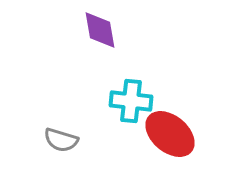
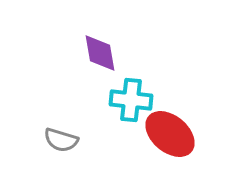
purple diamond: moved 23 px down
cyan cross: moved 1 px up
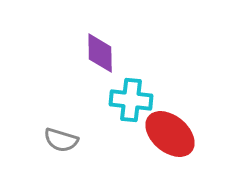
purple diamond: rotated 9 degrees clockwise
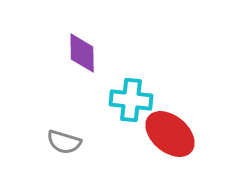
purple diamond: moved 18 px left
gray semicircle: moved 3 px right, 2 px down
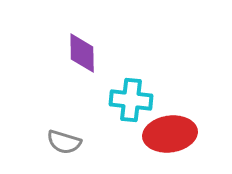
red ellipse: rotated 48 degrees counterclockwise
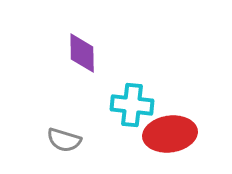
cyan cross: moved 1 px right, 5 px down
gray semicircle: moved 2 px up
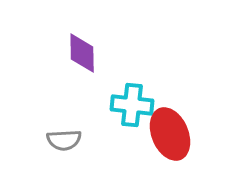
red ellipse: rotated 75 degrees clockwise
gray semicircle: rotated 20 degrees counterclockwise
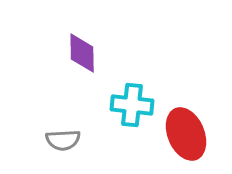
red ellipse: moved 16 px right
gray semicircle: moved 1 px left
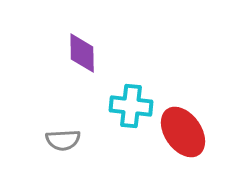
cyan cross: moved 1 px left, 1 px down
red ellipse: moved 3 px left, 2 px up; rotated 12 degrees counterclockwise
